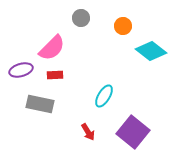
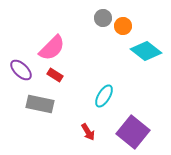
gray circle: moved 22 px right
cyan diamond: moved 5 px left
purple ellipse: rotated 60 degrees clockwise
red rectangle: rotated 35 degrees clockwise
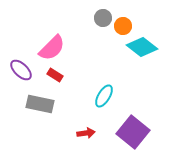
cyan diamond: moved 4 px left, 4 px up
red arrow: moved 2 px left, 1 px down; rotated 66 degrees counterclockwise
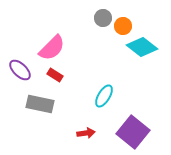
purple ellipse: moved 1 px left
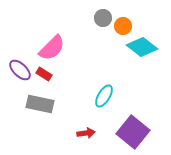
red rectangle: moved 11 px left, 1 px up
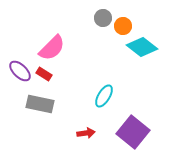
purple ellipse: moved 1 px down
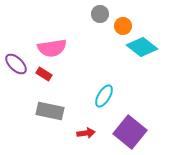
gray circle: moved 3 px left, 4 px up
pink semicircle: rotated 36 degrees clockwise
purple ellipse: moved 4 px left, 7 px up
gray rectangle: moved 10 px right, 7 px down
purple square: moved 3 px left
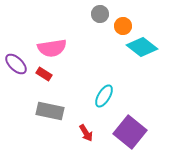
red arrow: rotated 66 degrees clockwise
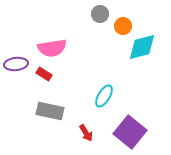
cyan diamond: rotated 52 degrees counterclockwise
purple ellipse: rotated 50 degrees counterclockwise
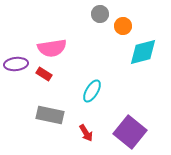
cyan diamond: moved 1 px right, 5 px down
cyan ellipse: moved 12 px left, 5 px up
gray rectangle: moved 4 px down
